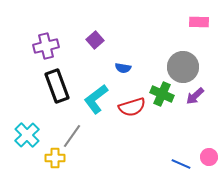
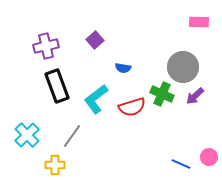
yellow cross: moved 7 px down
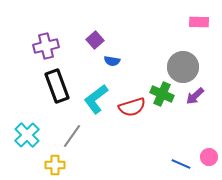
blue semicircle: moved 11 px left, 7 px up
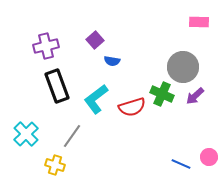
cyan cross: moved 1 px left, 1 px up
yellow cross: rotated 18 degrees clockwise
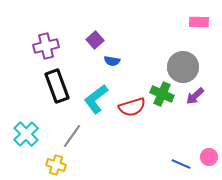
yellow cross: moved 1 px right
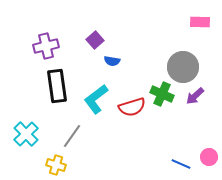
pink rectangle: moved 1 px right
black rectangle: rotated 12 degrees clockwise
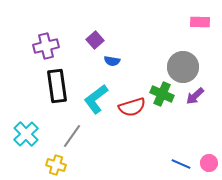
pink circle: moved 6 px down
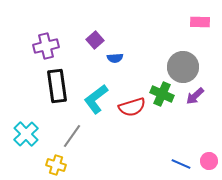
blue semicircle: moved 3 px right, 3 px up; rotated 14 degrees counterclockwise
pink circle: moved 2 px up
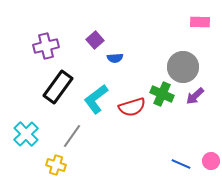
black rectangle: moved 1 px right, 1 px down; rotated 44 degrees clockwise
pink circle: moved 2 px right
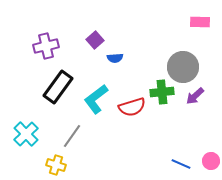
green cross: moved 2 px up; rotated 30 degrees counterclockwise
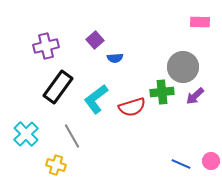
gray line: rotated 65 degrees counterclockwise
